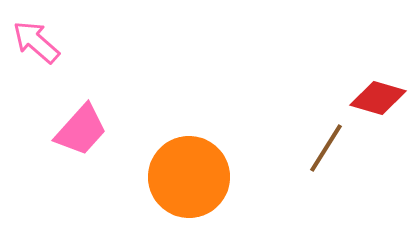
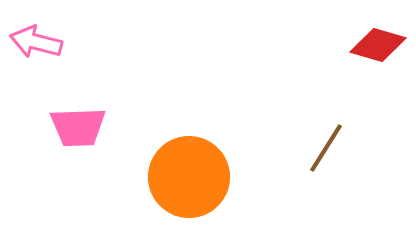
pink arrow: rotated 27 degrees counterclockwise
red diamond: moved 53 px up
pink trapezoid: moved 3 px left, 3 px up; rotated 46 degrees clockwise
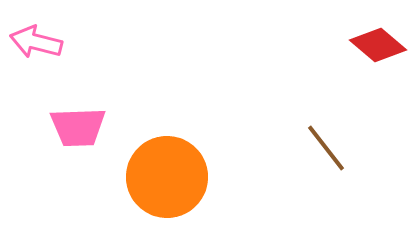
red diamond: rotated 24 degrees clockwise
brown line: rotated 70 degrees counterclockwise
orange circle: moved 22 px left
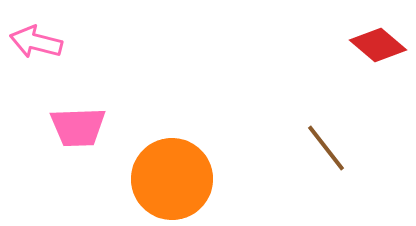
orange circle: moved 5 px right, 2 px down
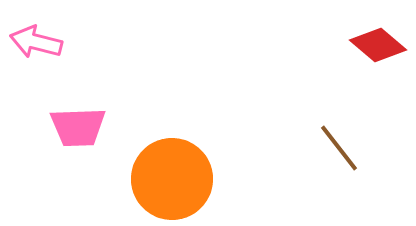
brown line: moved 13 px right
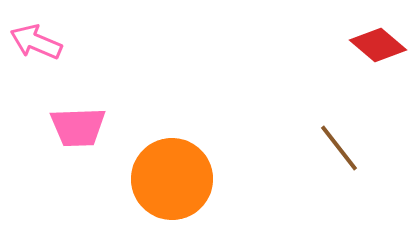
pink arrow: rotated 9 degrees clockwise
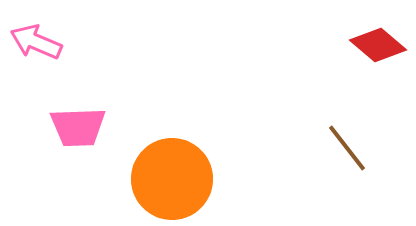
brown line: moved 8 px right
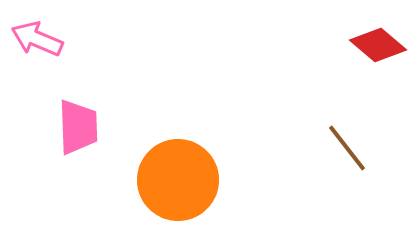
pink arrow: moved 1 px right, 3 px up
pink trapezoid: rotated 90 degrees counterclockwise
orange circle: moved 6 px right, 1 px down
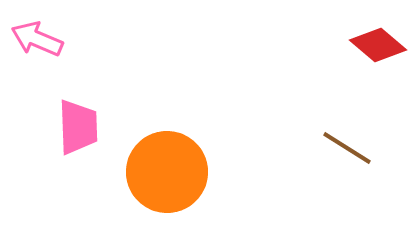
brown line: rotated 20 degrees counterclockwise
orange circle: moved 11 px left, 8 px up
